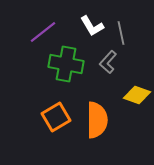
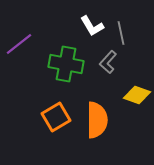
purple line: moved 24 px left, 12 px down
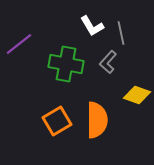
orange square: moved 1 px right, 4 px down
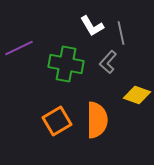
purple line: moved 4 px down; rotated 12 degrees clockwise
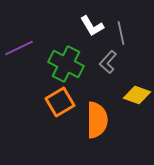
green cross: rotated 16 degrees clockwise
orange square: moved 3 px right, 19 px up
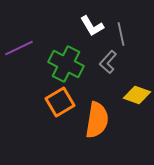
gray line: moved 1 px down
orange semicircle: rotated 9 degrees clockwise
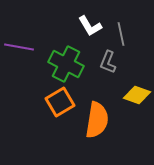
white L-shape: moved 2 px left
purple line: moved 1 px up; rotated 36 degrees clockwise
gray L-shape: rotated 20 degrees counterclockwise
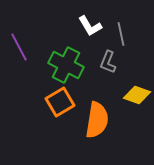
purple line: rotated 52 degrees clockwise
green cross: moved 1 px down
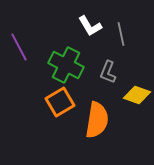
gray L-shape: moved 10 px down
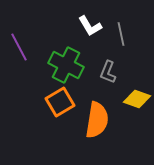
yellow diamond: moved 4 px down
